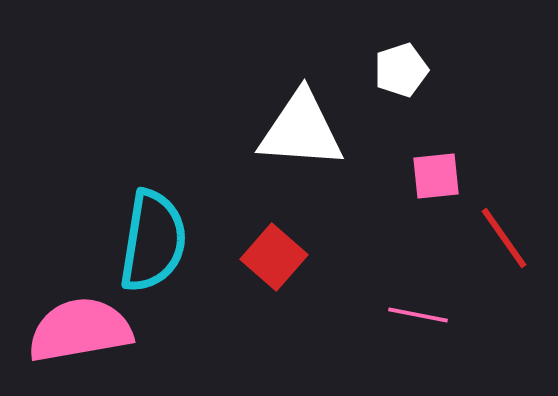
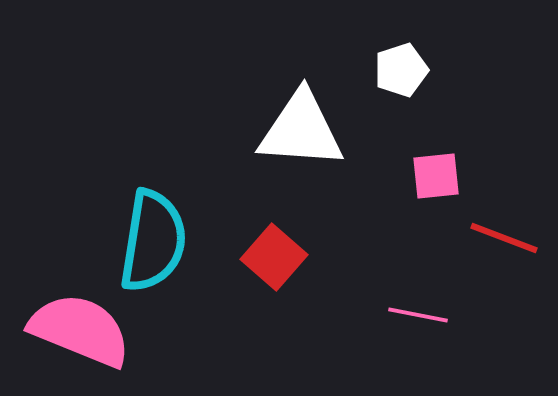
red line: rotated 34 degrees counterclockwise
pink semicircle: rotated 32 degrees clockwise
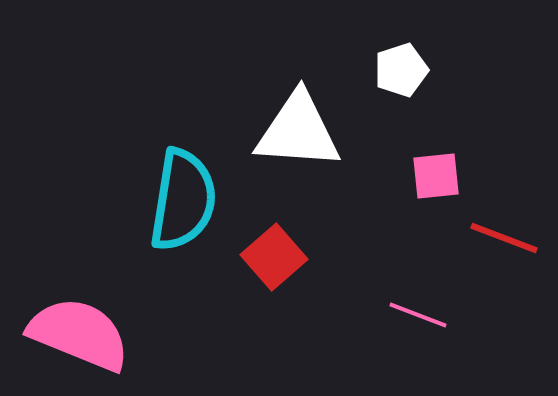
white triangle: moved 3 px left, 1 px down
cyan semicircle: moved 30 px right, 41 px up
red square: rotated 8 degrees clockwise
pink line: rotated 10 degrees clockwise
pink semicircle: moved 1 px left, 4 px down
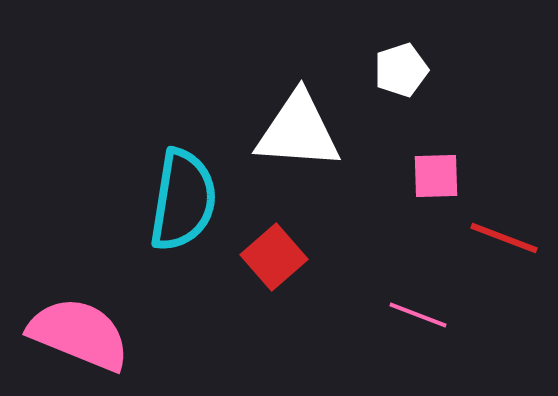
pink square: rotated 4 degrees clockwise
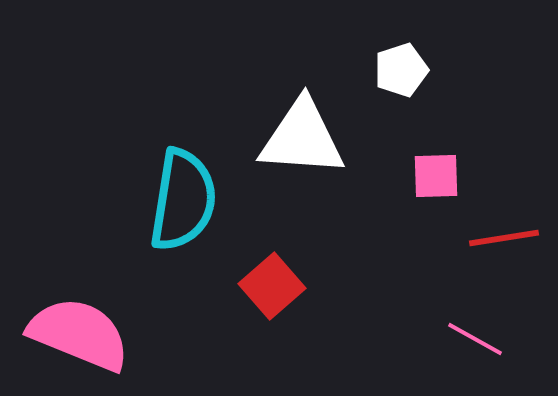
white triangle: moved 4 px right, 7 px down
red line: rotated 30 degrees counterclockwise
red square: moved 2 px left, 29 px down
pink line: moved 57 px right, 24 px down; rotated 8 degrees clockwise
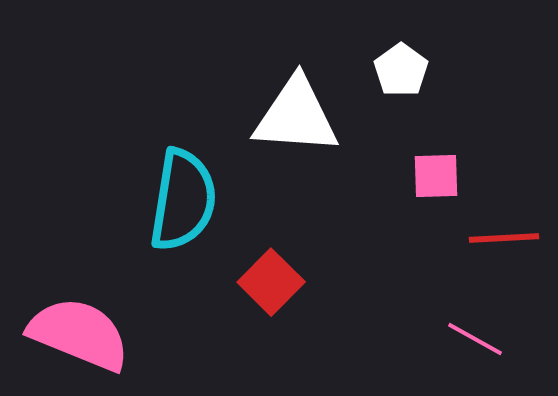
white pentagon: rotated 18 degrees counterclockwise
white triangle: moved 6 px left, 22 px up
red line: rotated 6 degrees clockwise
red square: moved 1 px left, 4 px up; rotated 4 degrees counterclockwise
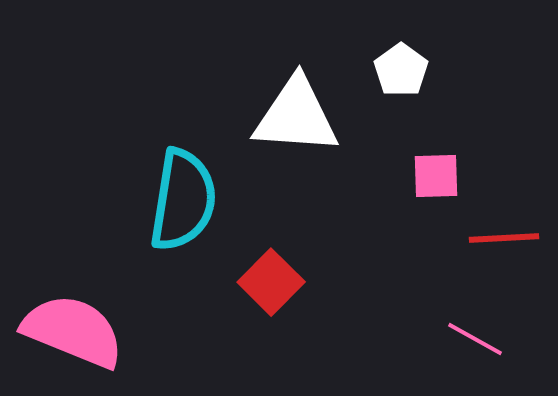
pink semicircle: moved 6 px left, 3 px up
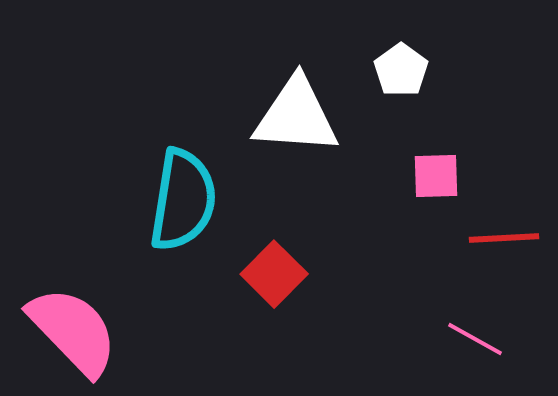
red square: moved 3 px right, 8 px up
pink semicircle: rotated 24 degrees clockwise
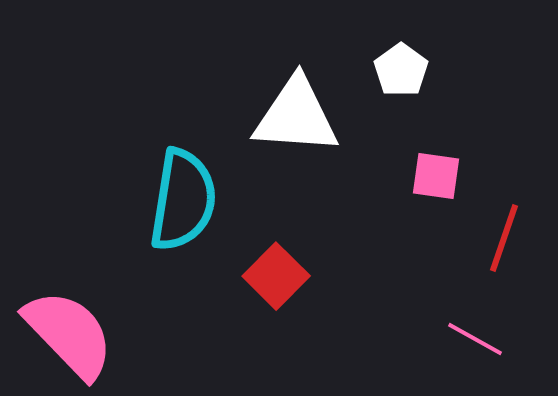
pink square: rotated 10 degrees clockwise
red line: rotated 68 degrees counterclockwise
red square: moved 2 px right, 2 px down
pink semicircle: moved 4 px left, 3 px down
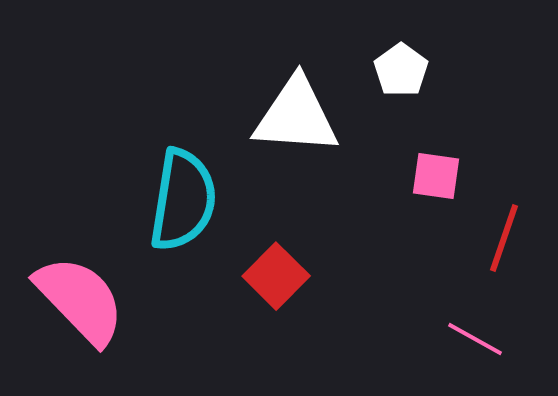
pink semicircle: moved 11 px right, 34 px up
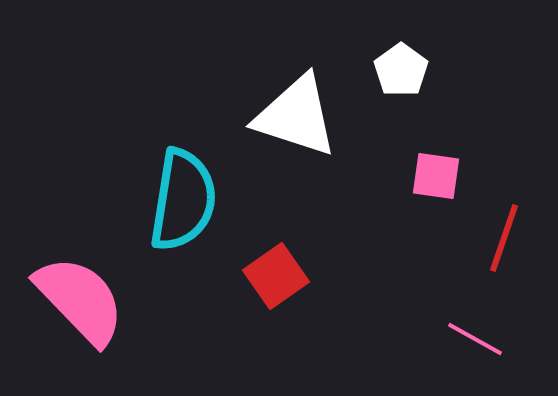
white triangle: rotated 14 degrees clockwise
red square: rotated 10 degrees clockwise
